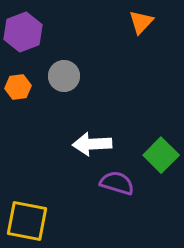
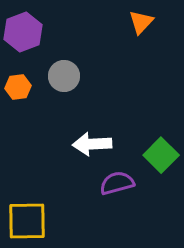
purple semicircle: rotated 32 degrees counterclockwise
yellow square: rotated 12 degrees counterclockwise
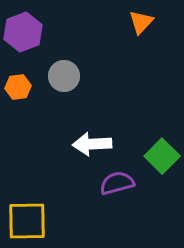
green square: moved 1 px right, 1 px down
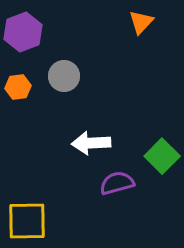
white arrow: moved 1 px left, 1 px up
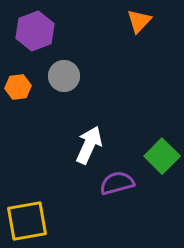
orange triangle: moved 2 px left, 1 px up
purple hexagon: moved 12 px right, 1 px up
white arrow: moved 2 px left, 2 px down; rotated 117 degrees clockwise
yellow square: rotated 9 degrees counterclockwise
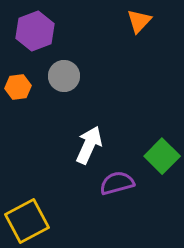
yellow square: rotated 18 degrees counterclockwise
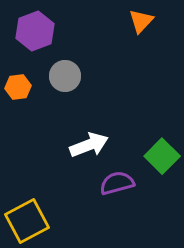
orange triangle: moved 2 px right
gray circle: moved 1 px right
white arrow: rotated 45 degrees clockwise
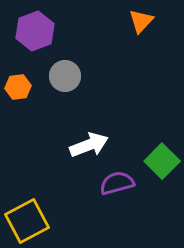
green square: moved 5 px down
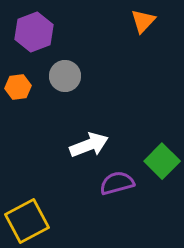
orange triangle: moved 2 px right
purple hexagon: moved 1 px left, 1 px down
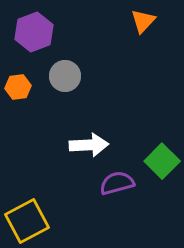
white arrow: rotated 18 degrees clockwise
